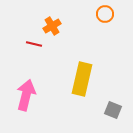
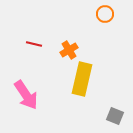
orange cross: moved 17 px right, 24 px down
pink arrow: rotated 132 degrees clockwise
gray square: moved 2 px right, 6 px down
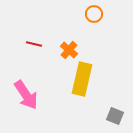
orange circle: moved 11 px left
orange cross: rotated 18 degrees counterclockwise
